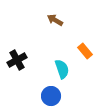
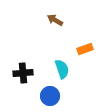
orange rectangle: moved 2 px up; rotated 70 degrees counterclockwise
black cross: moved 6 px right, 13 px down; rotated 24 degrees clockwise
blue circle: moved 1 px left
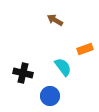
cyan semicircle: moved 1 px right, 2 px up; rotated 18 degrees counterclockwise
black cross: rotated 18 degrees clockwise
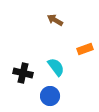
cyan semicircle: moved 7 px left
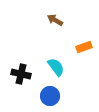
orange rectangle: moved 1 px left, 2 px up
black cross: moved 2 px left, 1 px down
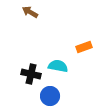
brown arrow: moved 25 px left, 8 px up
cyan semicircle: moved 2 px right, 1 px up; rotated 42 degrees counterclockwise
black cross: moved 10 px right
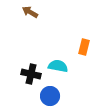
orange rectangle: rotated 56 degrees counterclockwise
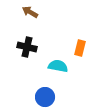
orange rectangle: moved 4 px left, 1 px down
black cross: moved 4 px left, 27 px up
blue circle: moved 5 px left, 1 px down
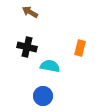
cyan semicircle: moved 8 px left
blue circle: moved 2 px left, 1 px up
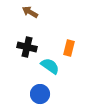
orange rectangle: moved 11 px left
cyan semicircle: rotated 24 degrees clockwise
blue circle: moved 3 px left, 2 px up
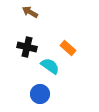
orange rectangle: moved 1 px left; rotated 63 degrees counterclockwise
